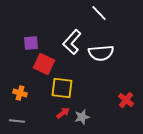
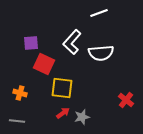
white line: rotated 66 degrees counterclockwise
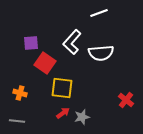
red square: moved 1 px right, 1 px up; rotated 10 degrees clockwise
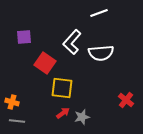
purple square: moved 7 px left, 6 px up
orange cross: moved 8 px left, 9 px down
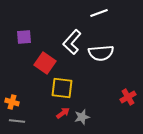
red cross: moved 2 px right, 3 px up; rotated 21 degrees clockwise
